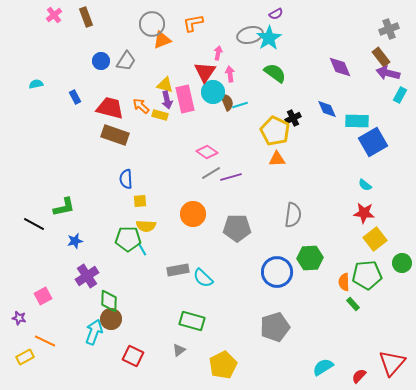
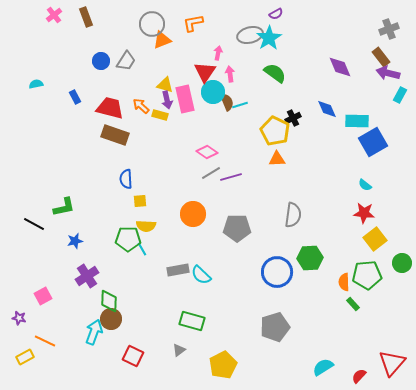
cyan semicircle at (203, 278): moved 2 px left, 3 px up
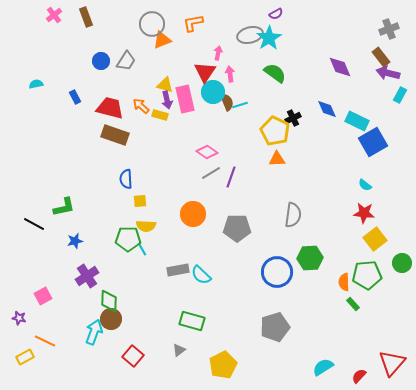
cyan rectangle at (357, 121): rotated 25 degrees clockwise
purple line at (231, 177): rotated 55 degrees counterclockwise
red square at (133, 356): rotated 15 degrees clockwise
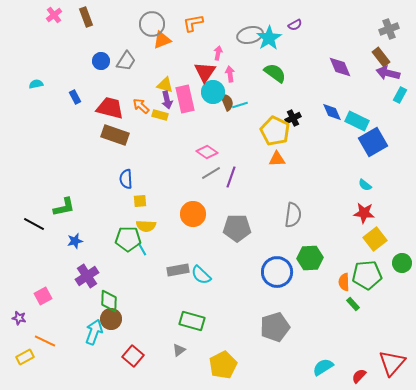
purple semicircle at (276, 14): moved 19 px right, 11 px down
blue diamond at (327, 109): moved 5 px right, 3 px down
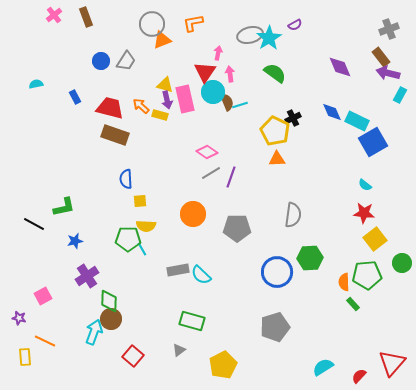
yellow rectangle at (25, 357): rotated 66 degrees counterclockwise
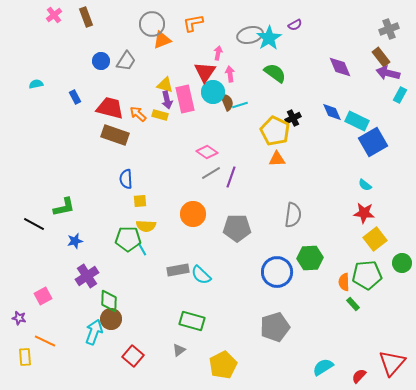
orange arrow at (141, 106): moved 3 px left, 8 px down
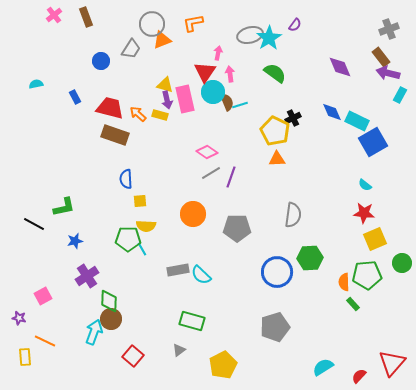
purple semicircle at (295, 25): rotated 24 degrees counterclockwise
gray trapezoid at (126, 61): moved 5 px right, 12 px up
yellow square at (375, 239): rotated 15 degrees clockwise
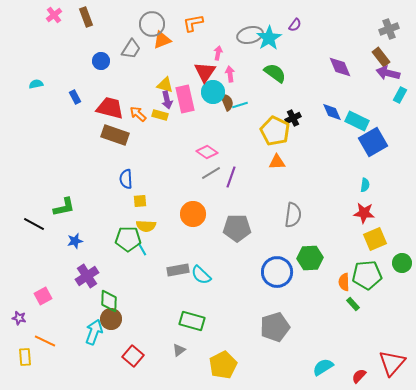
orange triangle at (277, 159): moved 3 px down
cyan semicircle at (365, 185): rotated 120 degrees counterclockwise
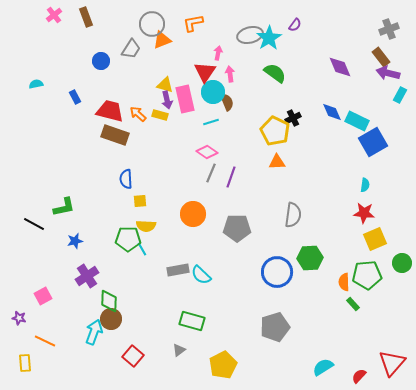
cyan line at (240, 105): moved 29 px left, 17 px down
red trapezoid at (110, 108): moved 3 px down
gray line at (211, 173): rotated 36 degrees counterclockwise
yellow rectangle at (25, 357): moved 6 px down
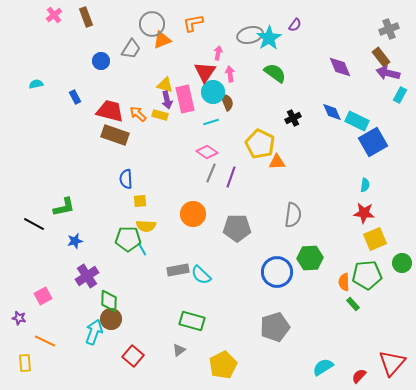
yellow pentagon at (275, 131): moved 15 px left, 13 px down
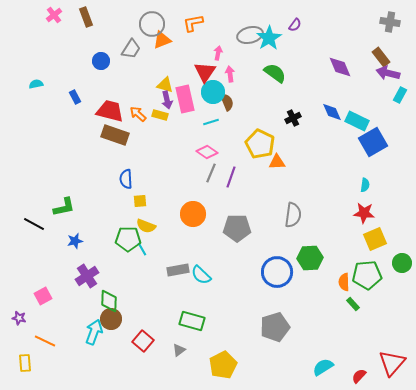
gray cross at (389, 29): moved 1 px right, 7 px up; rotated 30 degrees clockwise
yellow semicircle at (146, 226): rotated 18 degrees clockwise
red square at (133, 356): moved 10 px right, 15 px up
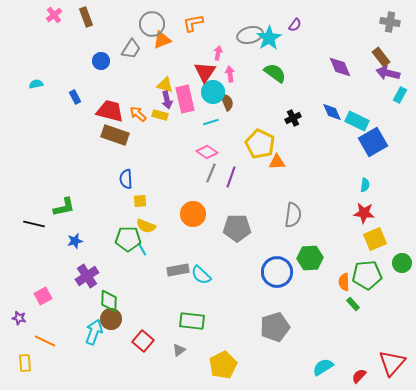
black line at (34, 224): rotated 15 degrees counterclockwise
green rectangle at (192, 321): rotated 10 degrees counterclockwise
